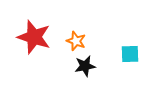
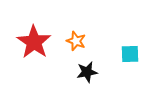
red star: moved 5 px down; rotated 16 degrees clockwise
black star: moved 2 px right, 6 px down
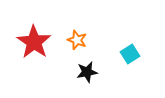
orange star: moved 1 px right, 1 px up
cyan square: rotated 30 degrees counterclockwise
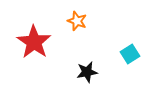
orange star: moved 19 px up
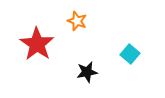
red star: moved 3 px right, 2 px down
cyan square: rotated 18 degrees counterclockwise
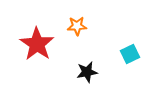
orange star: moved 5 px down; rotated 24 degrees counterclockwise
cyan square: rotated 24 degrees clockwise
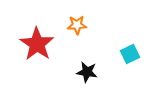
orange star: moved 1 px up
black star: rotated 20 degrees clockwise
